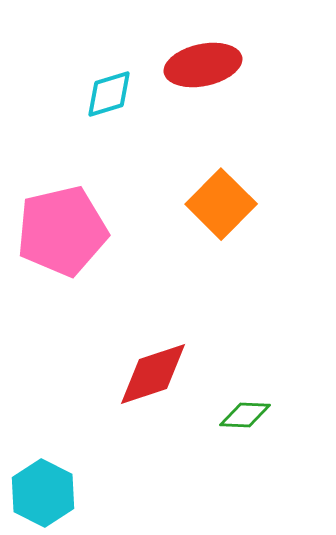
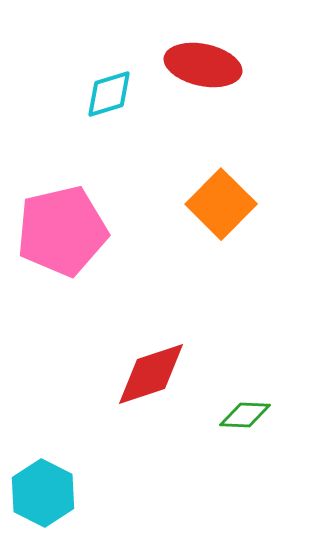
red ellipse: rotated 24 degrees clockwise
red diamond: moved 2 px left
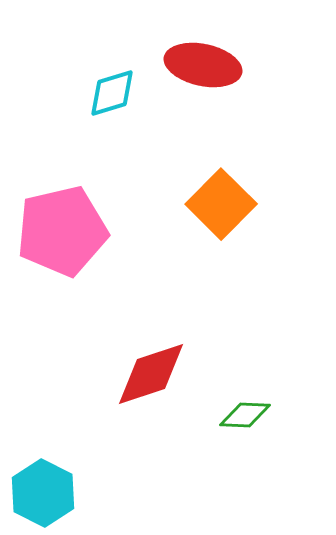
cyan diamond: moved 3 px right, 1 px up
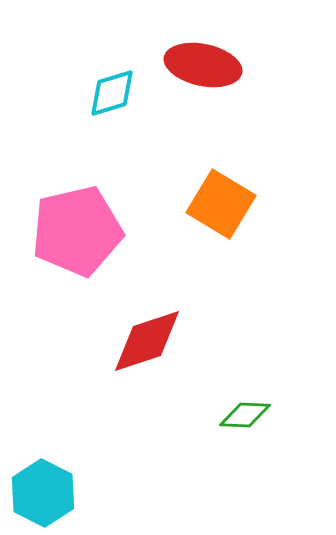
orange square: rotated 14 degrees counterclockwise
pink pentagon: moved 15 px right
red diamond: moved 4 px left, 33 px up
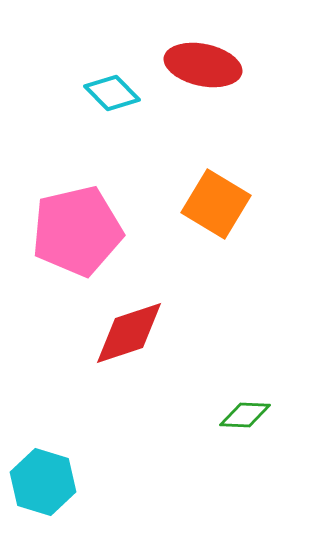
cyan diamond: rotated 62 degrees clockwise
orange square: moved 5 px left
red diamond: moved 18 px left, 8 px up
cyan hexagon: moved 11 px up; rotated 10 degrees counterclockwise
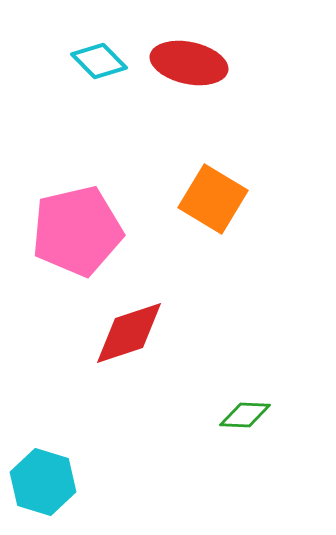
red ellipse: moved 14 px left, 2 px up
cyan diamond: moved 13 px left, 32 px up
orange square: moved 3 px left, 5 px up
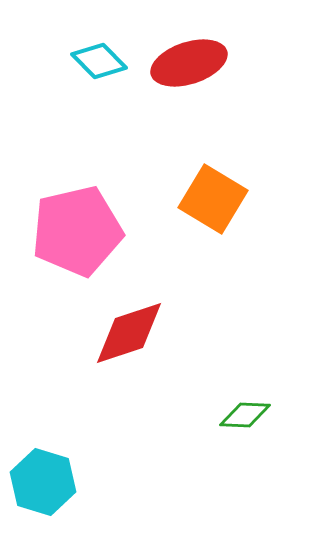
red ellipse: rotated 30 degrees counterclockwise
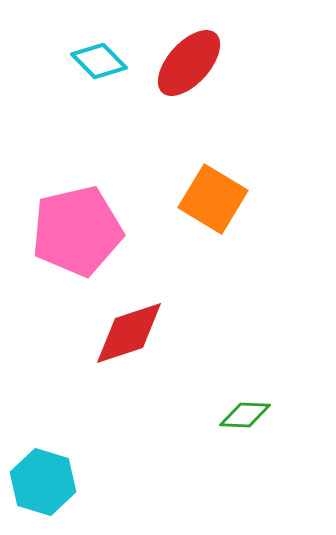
red ellipse: rotated 30 degrees counterclockwise
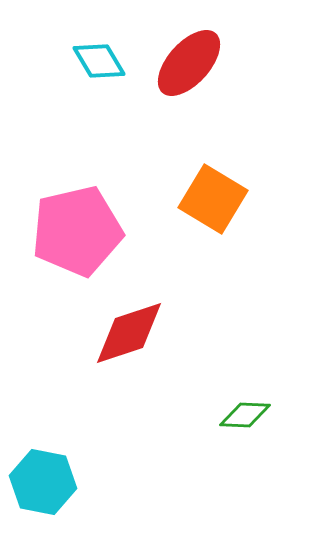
cyan diamond: rotated 14 degrees clockwise
cyan hexagon: rotated 6 degrees counterclockwise
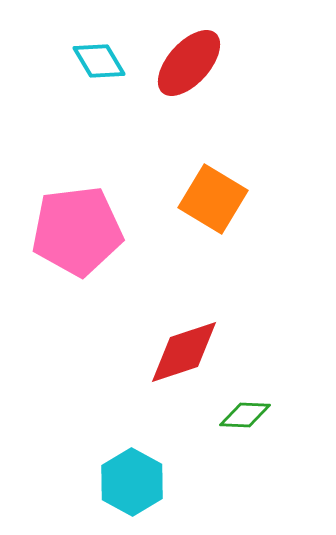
pink pentagon: rotated 6 degrees clockwise
red diamond: moved 55 px right, 19 px down
cyan hexagon: moved 89 px right; rotated 18 degrees clockwise
